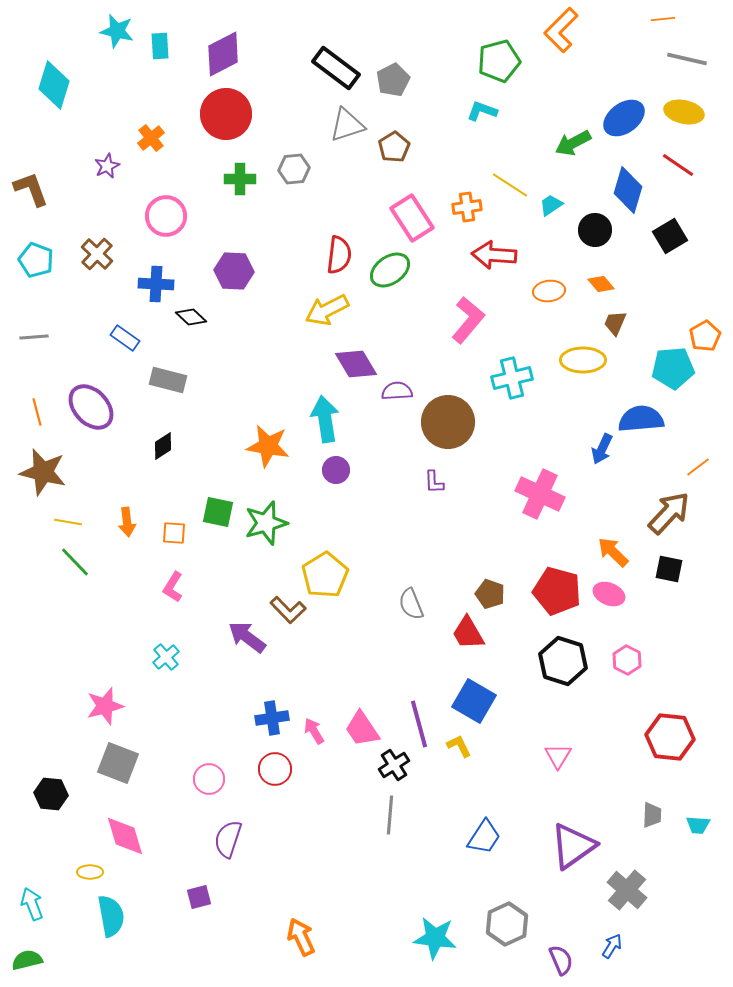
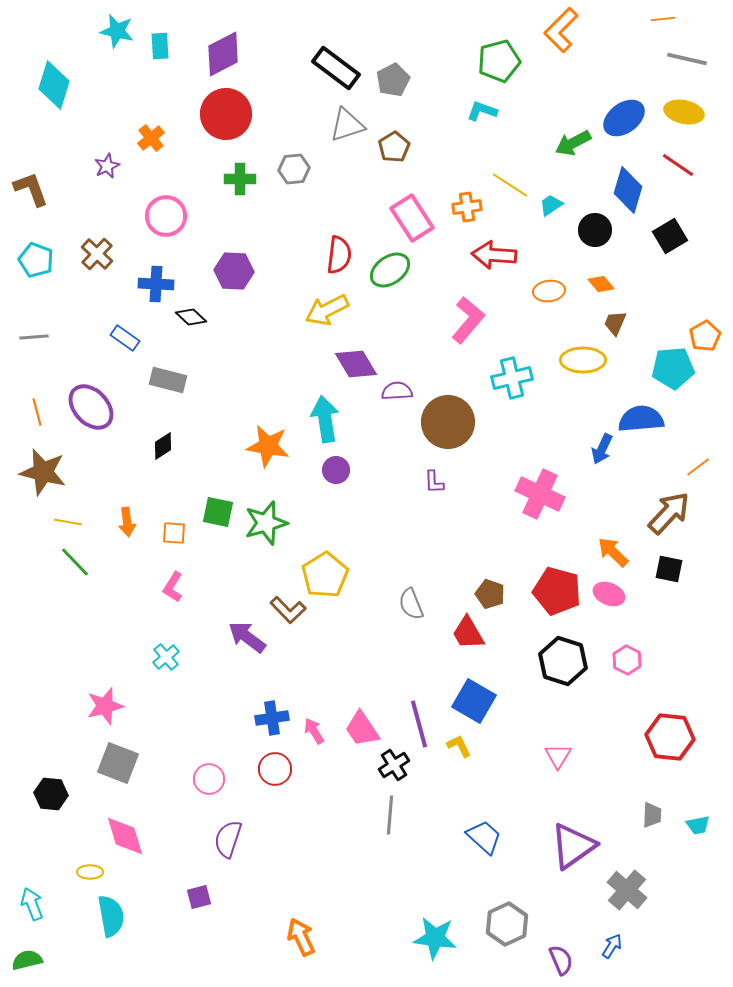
cyan trapezoid at (698, 825): rotated 15 degrees counterclockwise
blue trapezoid at (484, 837): rotated 81 degrees counterclockwise
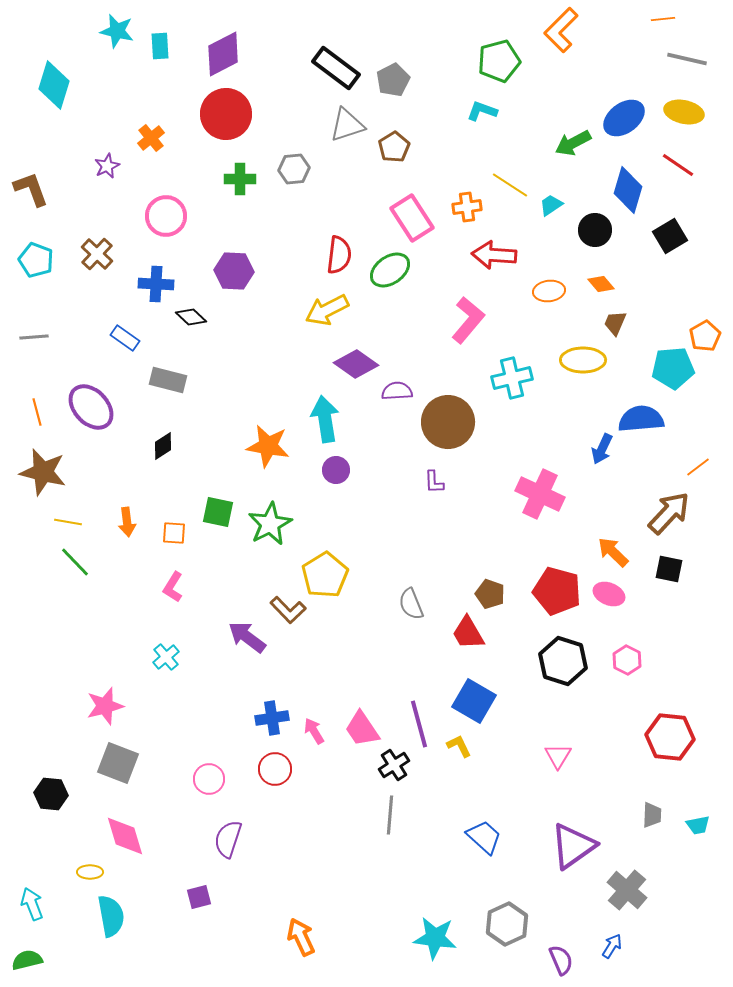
purple diamond at (356, 364): rotated 24 degrees counterclockwise
green star at (266, 523): moved 4 px right, 1 px down; rotated 12 degrees counterclockwise
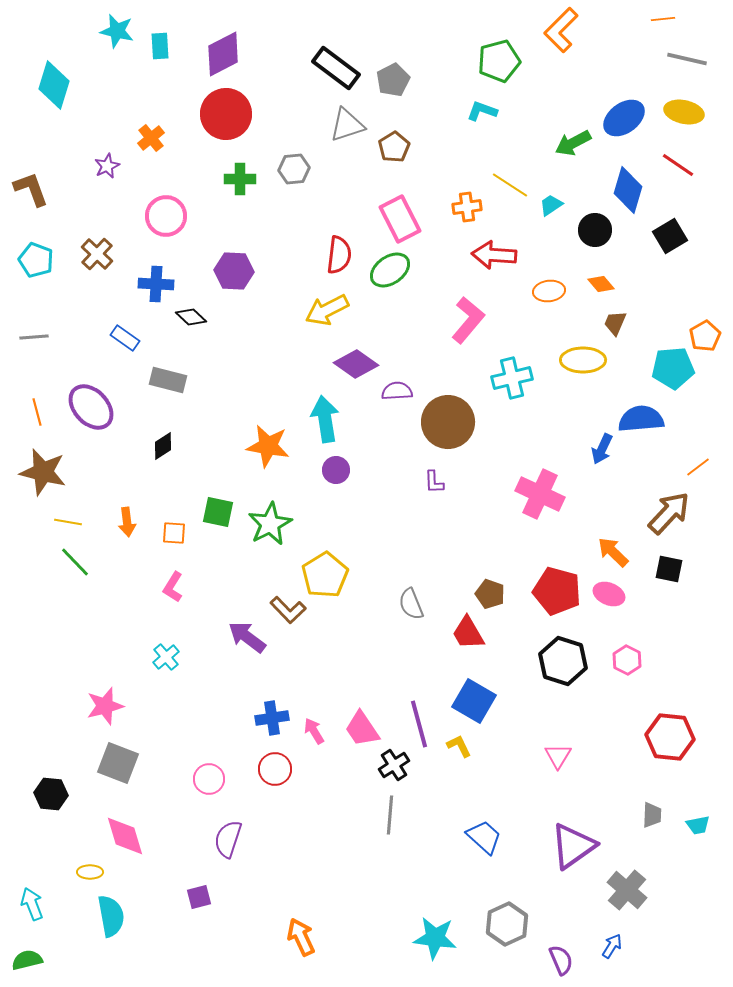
pink rectangle at (412, 218): moved 12 px left, 1 px down; rotated 6 degrees clockwise
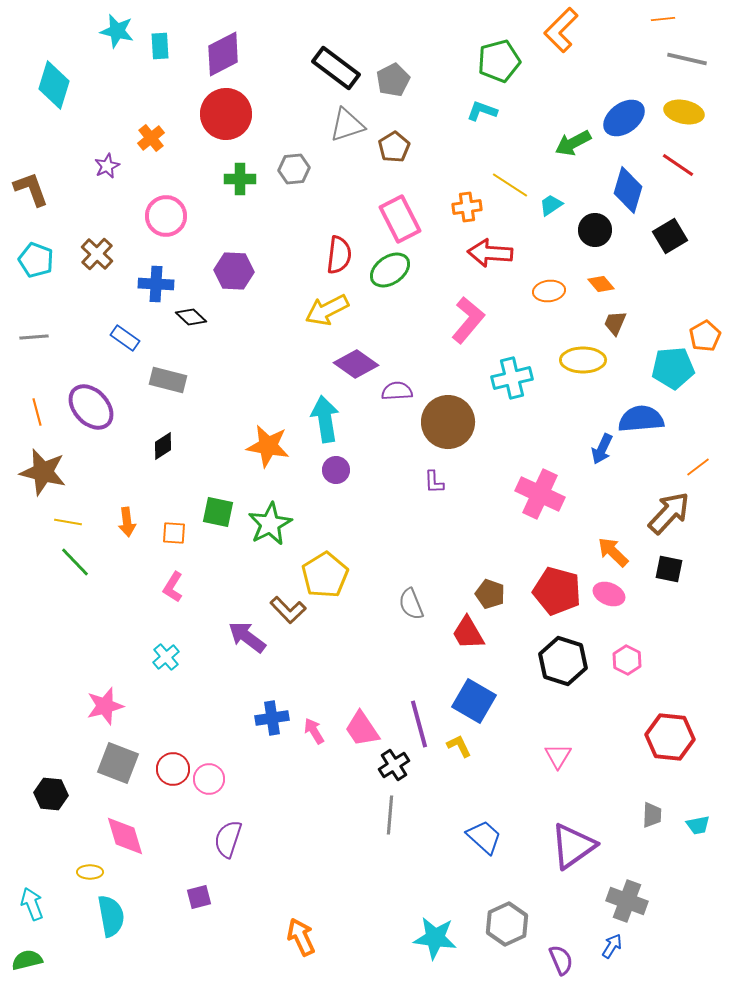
red arrow at (494, 255): moved 4 px left, 2 px up
red circle at (275, 769): moved 102 px left
gray cross at (627, 890): moved 11 px down; rotated 21 degrees counterclockwise
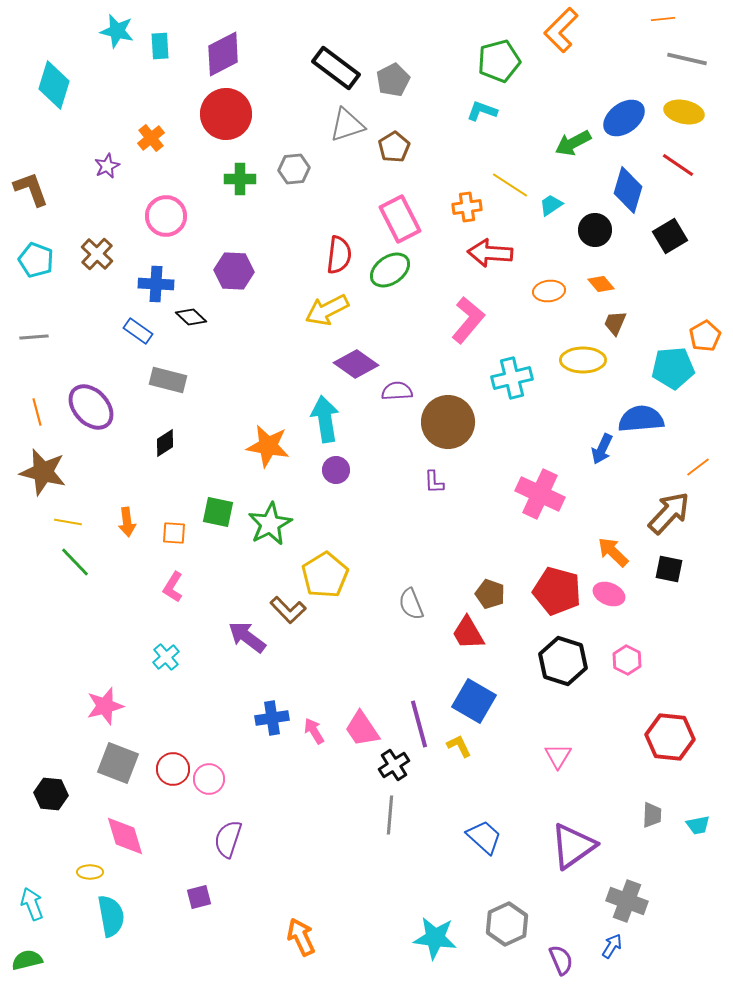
blue rectangle at (125, 338): moved 13 px right, 7 px up
black diamond at (163, 446): moved 2 px right, 3 px up
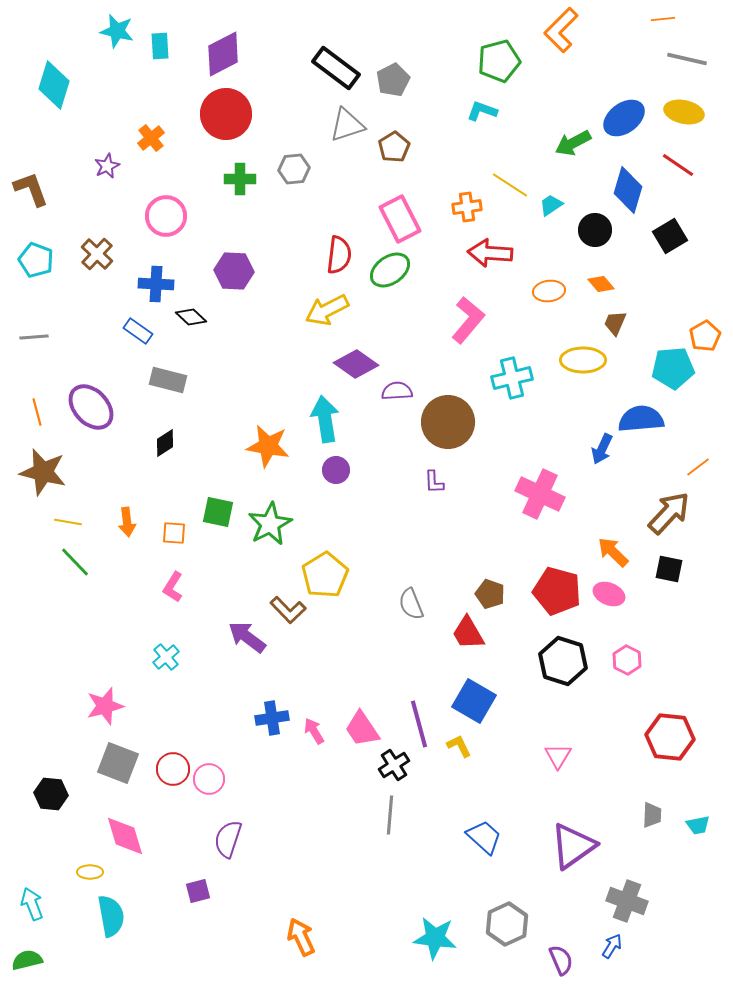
purple square at (199, 897): moved 1 px left, 6 px up
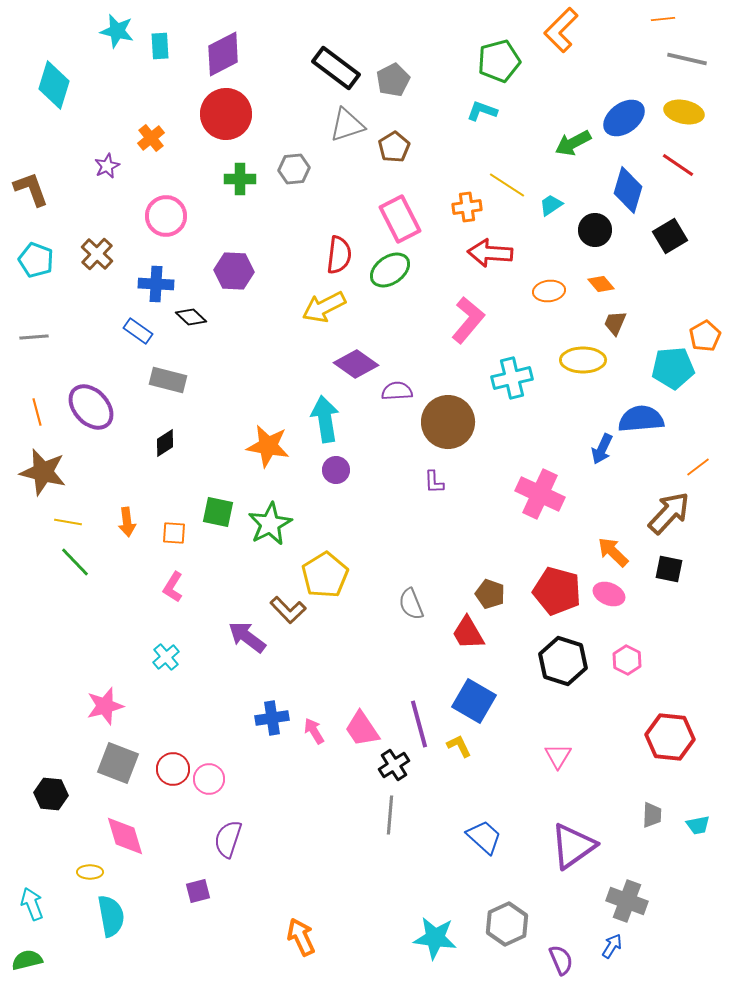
yellow line at (510, 185): moved 3 px left
yellow arrow at (327, 310): moved 3 px left, 3 px up
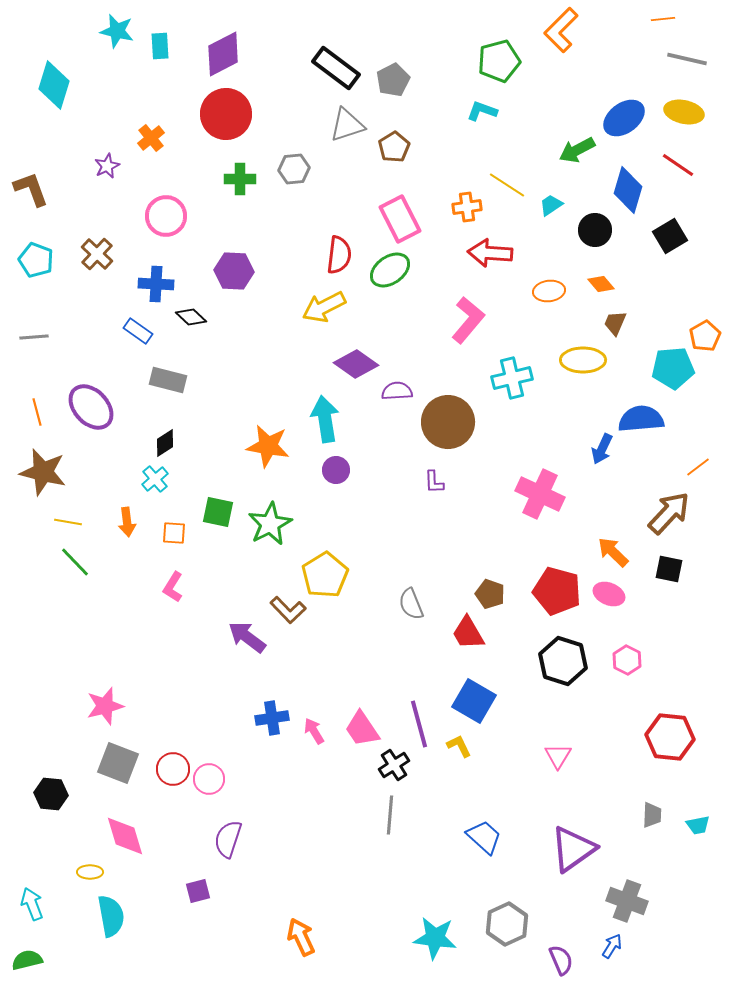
green arrow at (573, 143): moved 4 px right, 7 px down
cyan cross at (166, 657): moved 11 px left, 178 px up
purple triangle at (573, 846): moved 3 px down
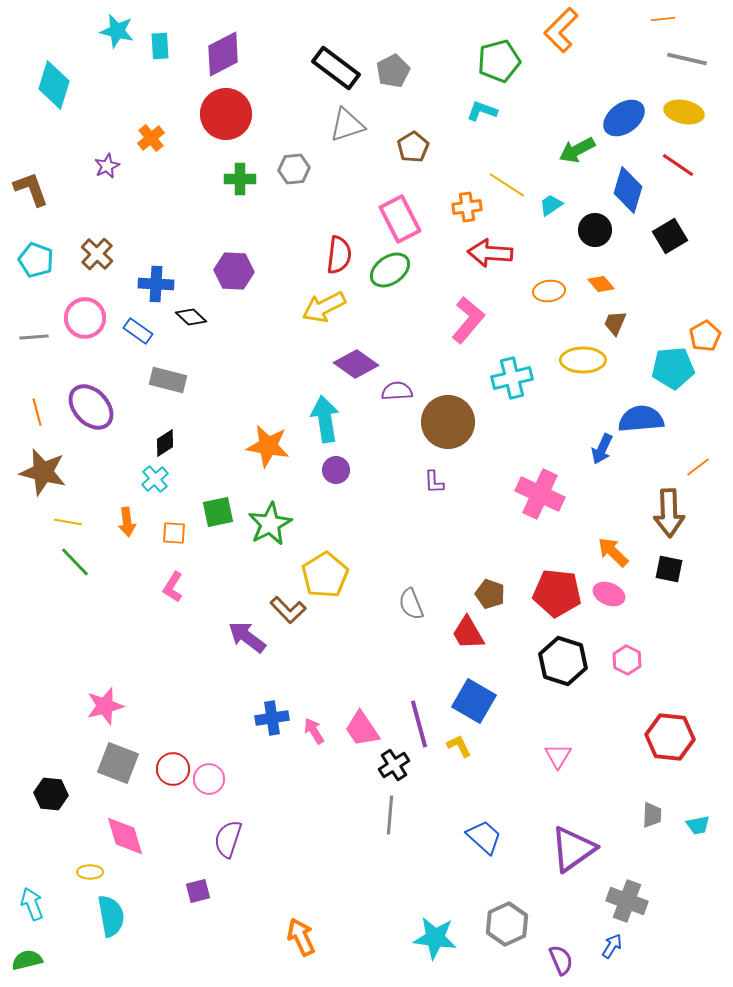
gray pentagon at (393, 80): moved 9 px up
brown pentagon at (394, 147): moved 19 px right
pink circle at (166, 216): moved 81 px left, 102 px down
green square at (218, 512): rotated 24 degrees counterclockwise
brown arrow at (669, 513): rotated 135 degrees clockwise
red pentagon at (557, 591): moved 2 px down; rotated 9 degrees counterclockwise
